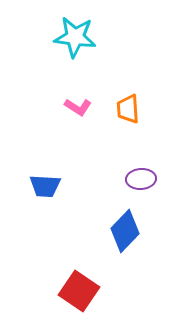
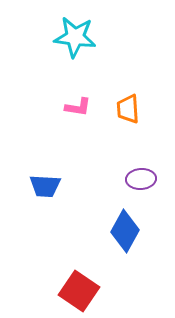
pink L-shape: rotated 24 degrees counterclockwise
blue diamond: rotated 15 degrees counterclockwise
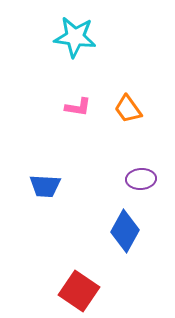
orange trapezoid: rotated 32 degrees counterclockwise
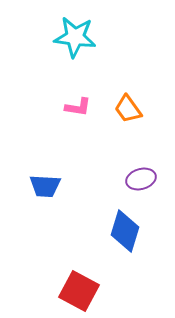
purple ellipse: rotated 12 degrees counterclockwise
blue diamond: rotated 12 degrees counterclockwise
red square: rotated 6 degrees counterclockwise
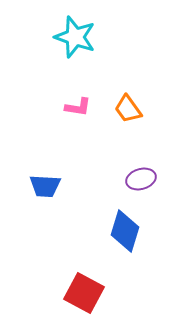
cyan star: rotated 12 degrees clockwise
red square: moved 5 px right, 2 px down
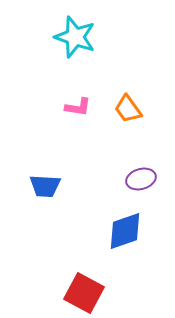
blue diamond: rotated 54 degrees clockwise
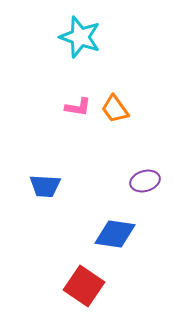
cyan star: moved 5 px right
orange trapezoid: moved 13 px left
purple ellipse: moved 4 px right, 2 px down
blue diamond: moved 10 px left, 3 px down; rotated 27 degrees clockwise
red square: moved 7 px up; rotated 6 degrees clockwise
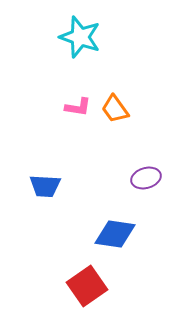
purple ellipse: moved 1 px right, 3 px up
red square: moved 3 px right; rotated 21 degrees clockwise
